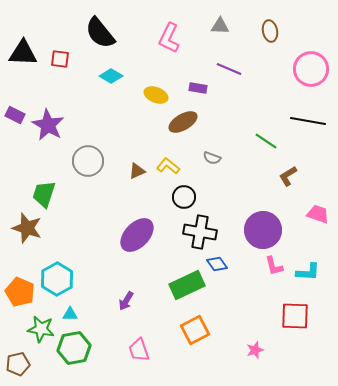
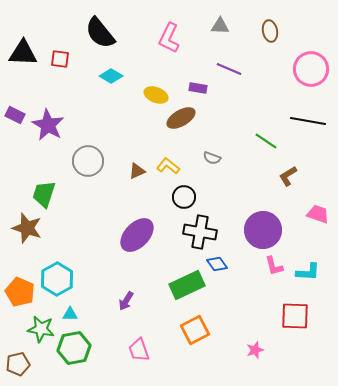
brown ellipse at (183, 122): moved 2 px left, 4 px up
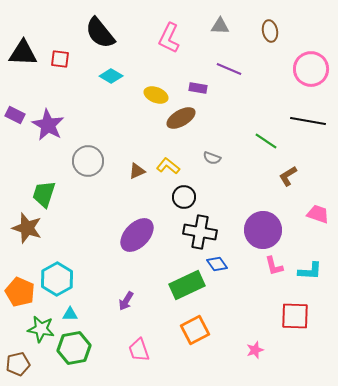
cyan L-shape at (308, 272): moved 2 px right, 1 px up
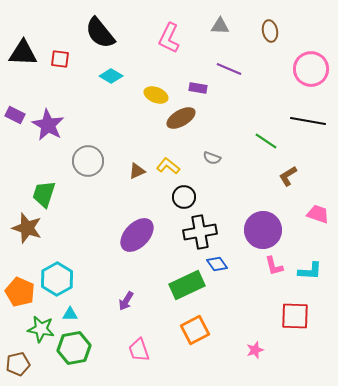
black cross at (200, 232): rotated 20 degrees counterclockwise
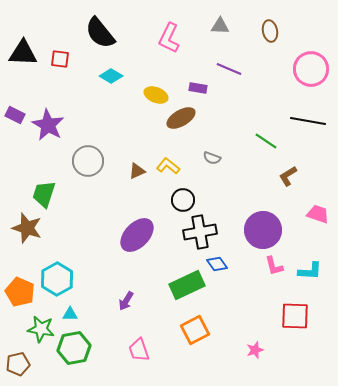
black circle at (184, 197): moved 1 px left, 3 px down
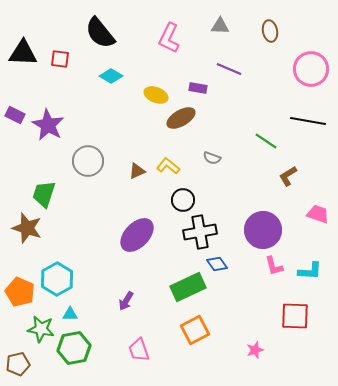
green rectangle at (187, 285): moved 1 px right, 2 px down
